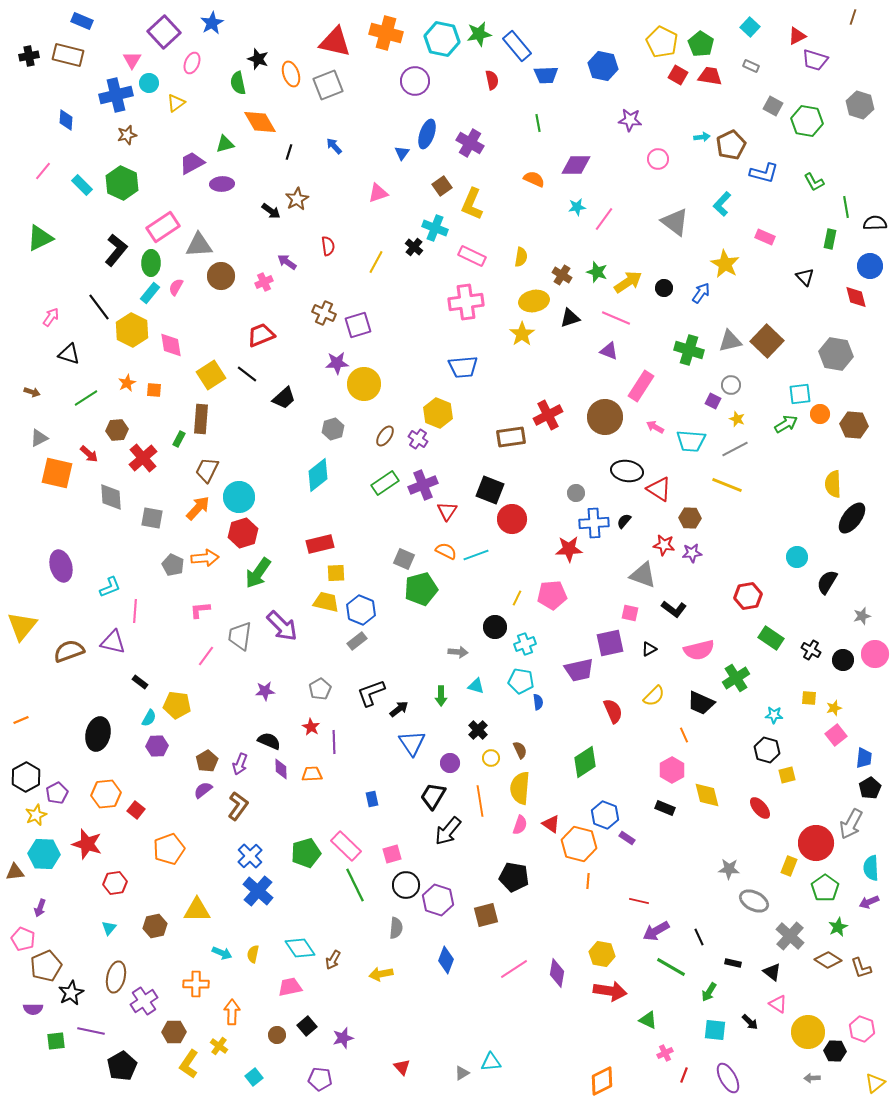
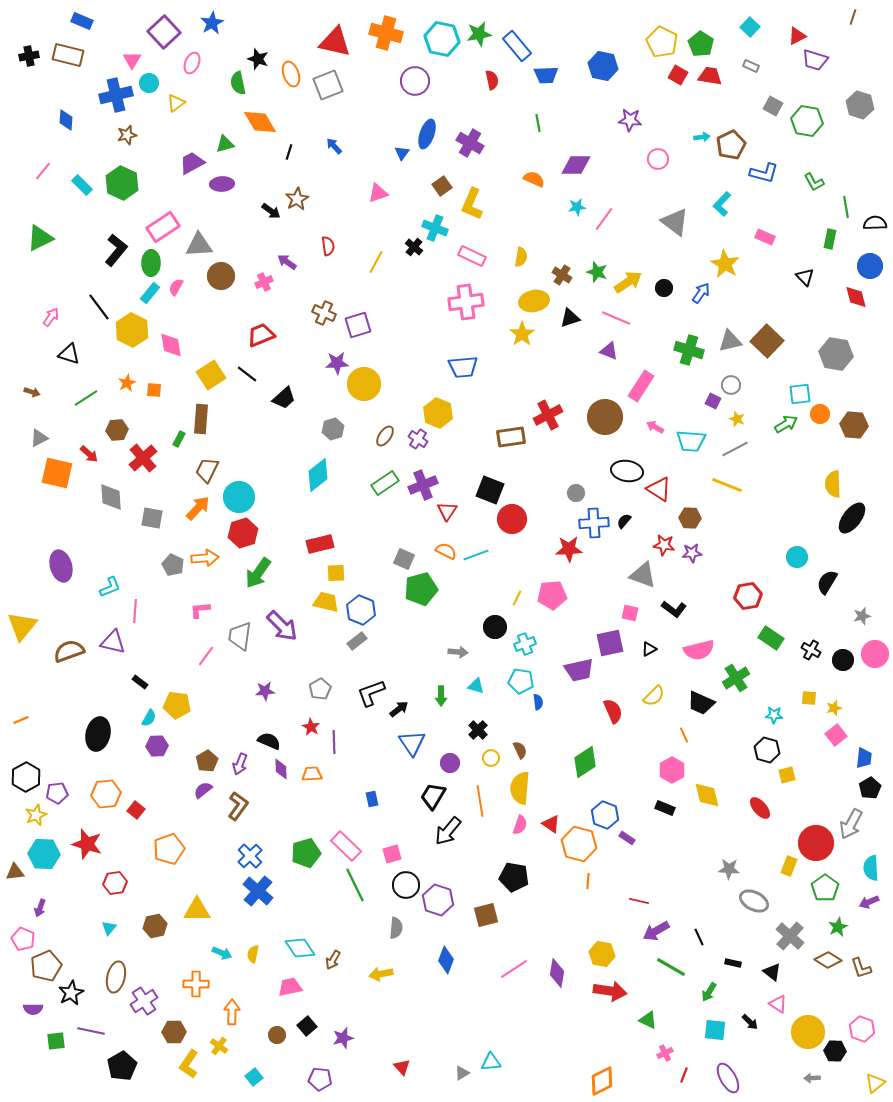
purple pentagon at (57, 793): rotated 20 degrees clockwise
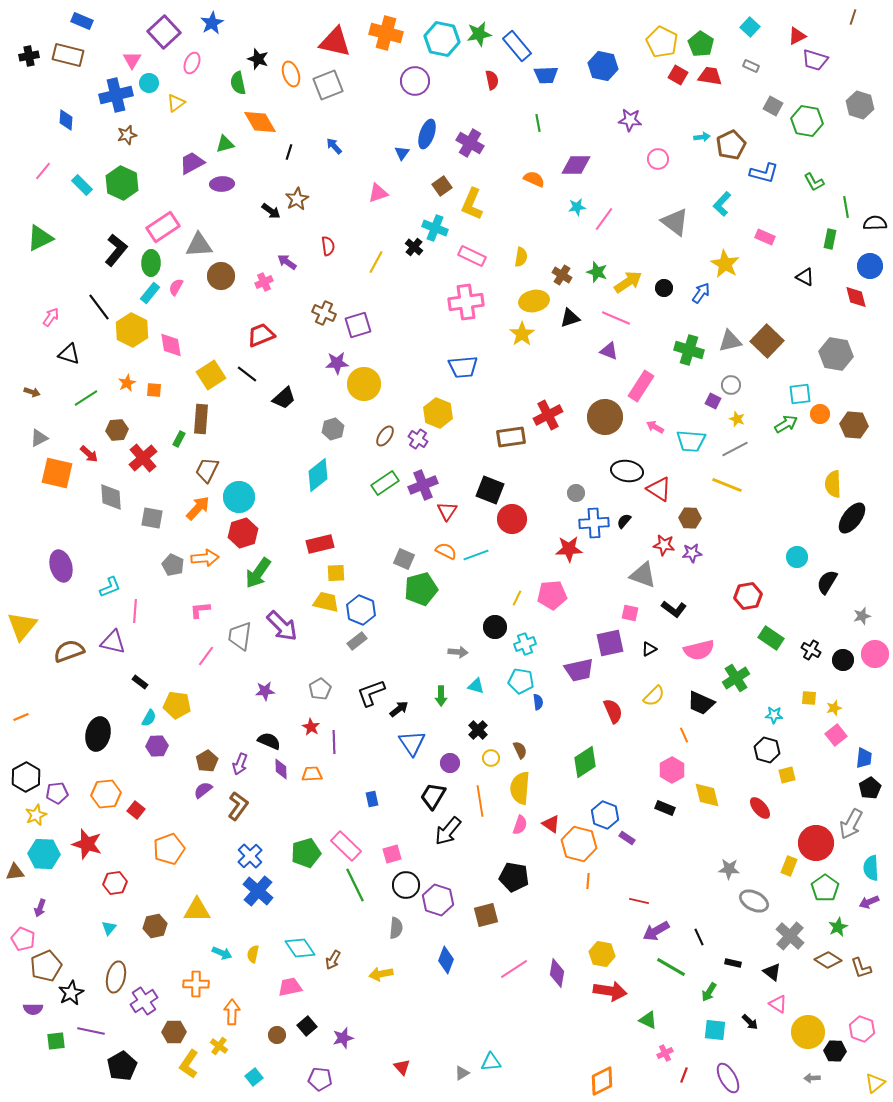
black triangle at (805, 277): rotated 18 degrees counterclockwise
orange line at (21, 720): moved 3 px up
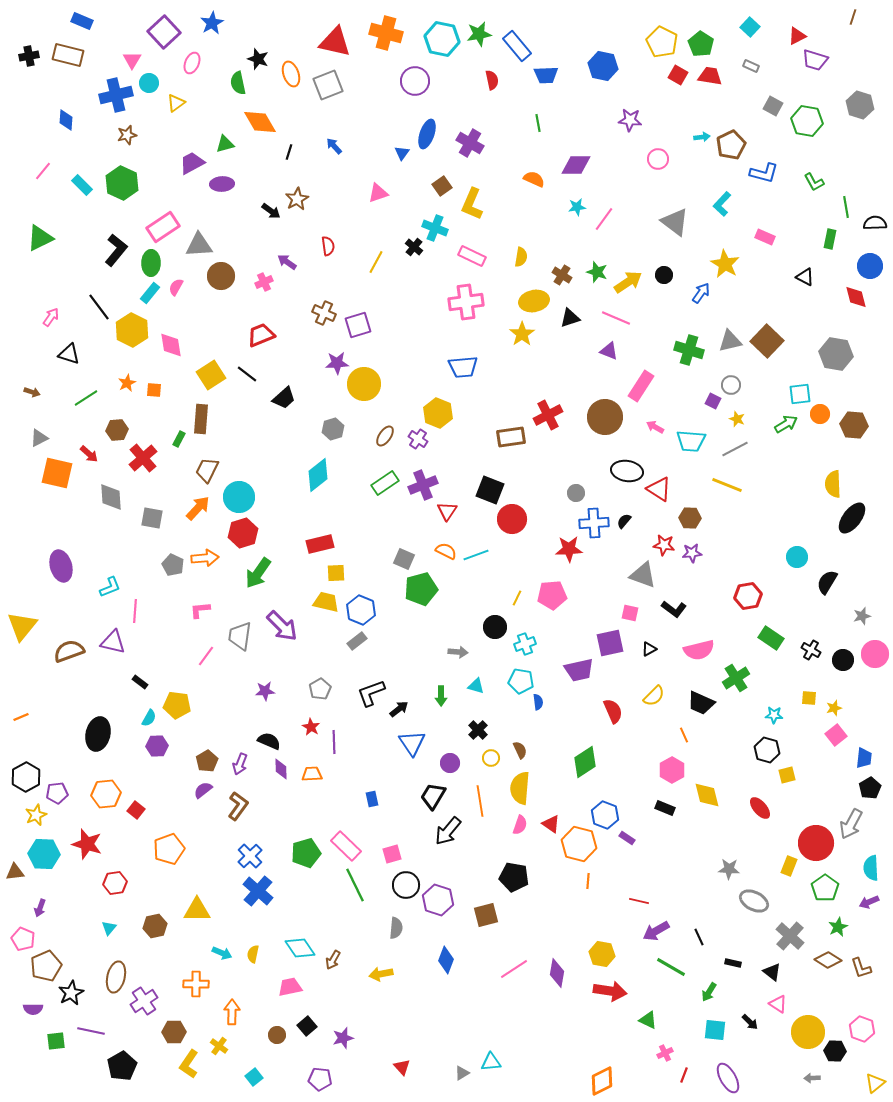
black circle at (664, 288): moved 13 px up
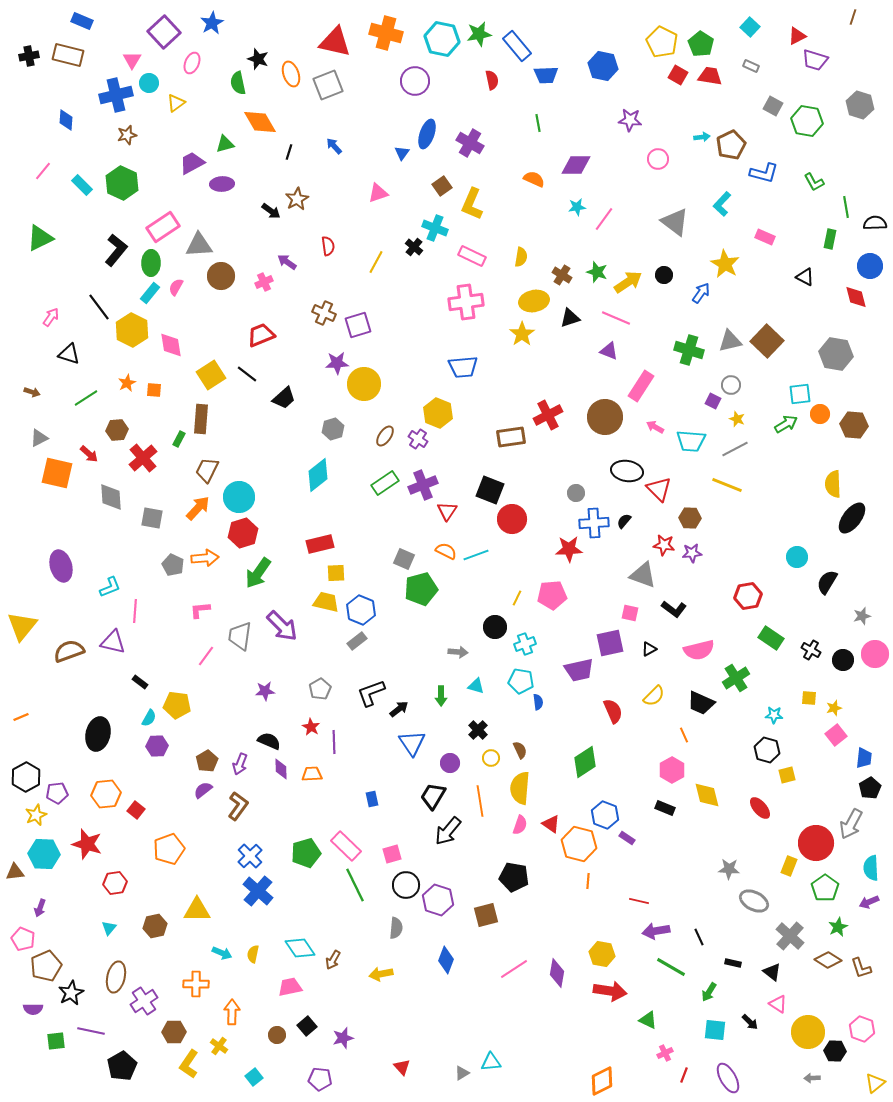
red triangle at (659, 489): rotated 12 degrees clockwise
purple arrow at (656, 931): rotated 20 degrees clockwise
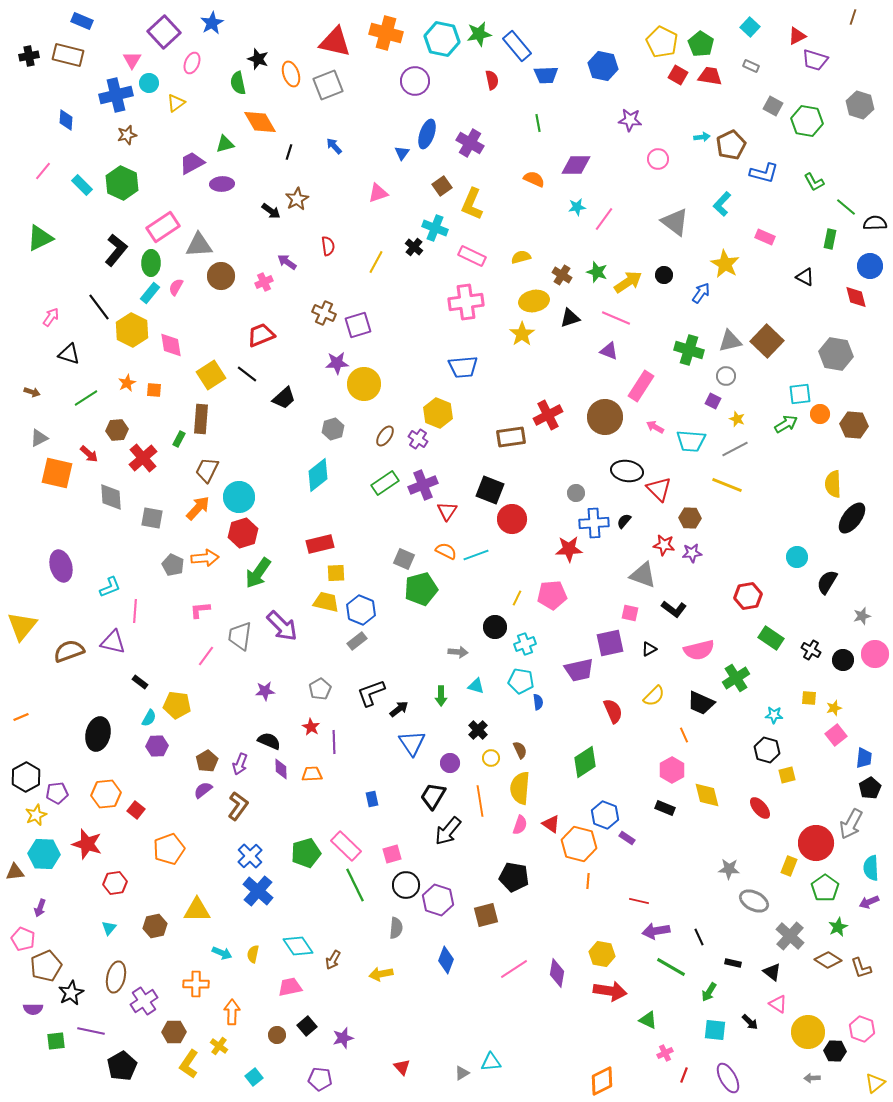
green line at (846, 207): rotated 40 degrees counterclockwise
yellow semicircle at (521, 257): rotated 114 degrees counterclockwise
gray circle at (731, 385): moved 5 px left, 9 px up
cyan diamond at (300, 948): moved 2 px left, 2 px up
